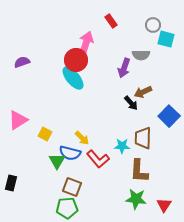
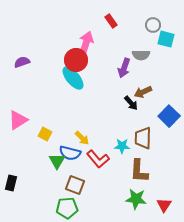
brown square: moved 3 px right, 2 px up
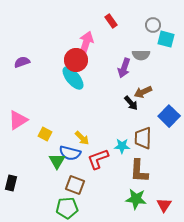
red L-shape: rotated 110 degrees clockwise
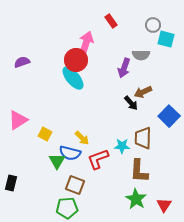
green star: rotated 25 degrees clockwise
